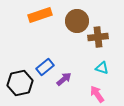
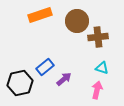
pink arrow: moved 4 px up; rotated 48 degrees clockwise
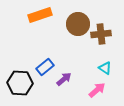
brown circle: moved 1 px right, 3 px down
brown cross: moved 3 px right, 3 px up
cyan triangle: moved 3 px right; rotated 16 degrees clockwise
black hexagon: rotated 15 degrees clockwise
pink arrow: rotated 36 degrees clockwise
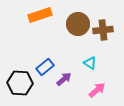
brown cross: moved 2 px right, 4 px up
cyan triangle: moved 15 px left, 5 px up
